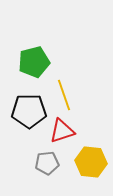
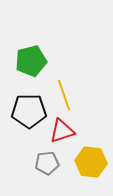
green pentagon: moved 3 px left, 1 px up
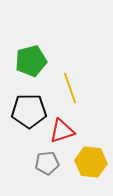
yellow line: moved 6 px right, 7 px up
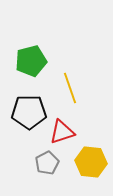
black pentagon: moved 1 px down
red triangle: moved 1 px down
gray pentagon: rotated 20 degrees counterclockwise
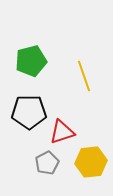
yellow line: moved 14 px right, 12 px up
yellow hexagon: rotated 12 degrees counterclockwise
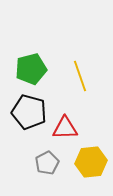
green pentagon: moved 8 px down
yellow line: moved 4 px left
black pentagon: rotated 16 degrees clockwise
red triangle: moved 3 px right, 4 px up; rotated 16 degrees clockwise
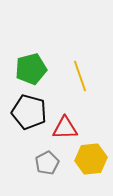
yellow hexagon: moved 3 px up
